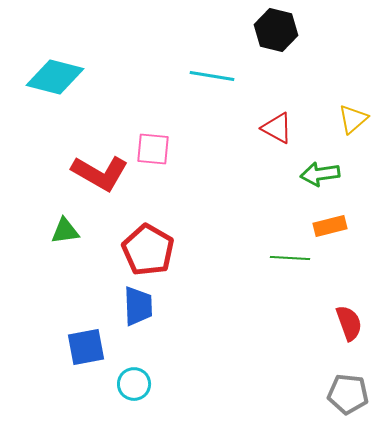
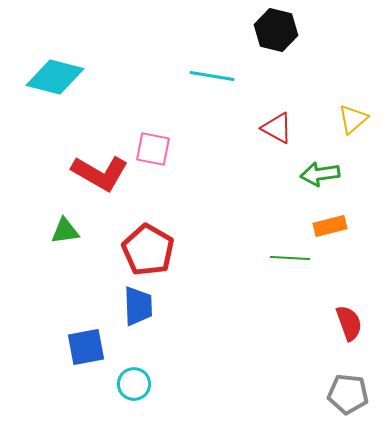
pink square: rotated 6 degrees clockwise
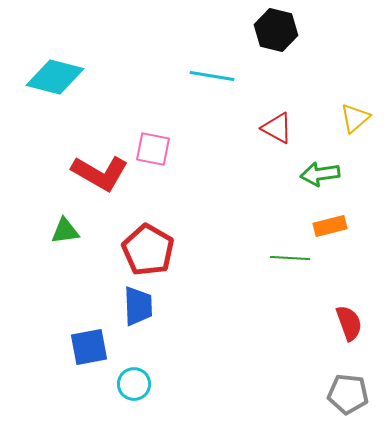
yellow triangle: moved 2 px right, 1 px up
blue square: moved 3 px right
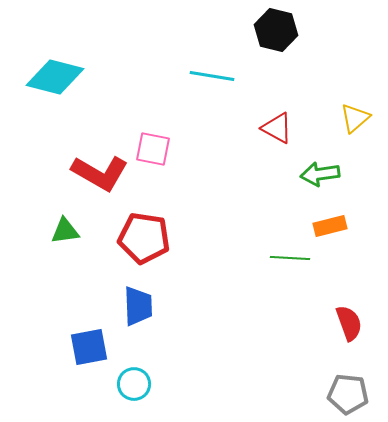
red pentagon: moved 4 px left, 12 px up; rotated 21 degrees counterclockwise
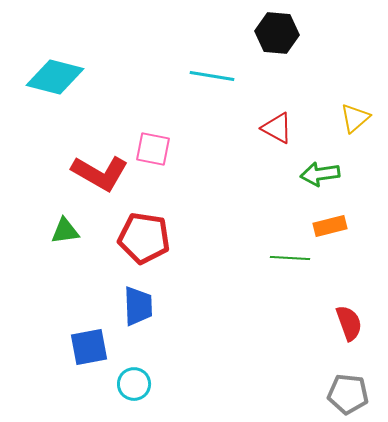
black hexagon: moved 1 px right, 3 px down; rotated 9 degrees counterclockwise
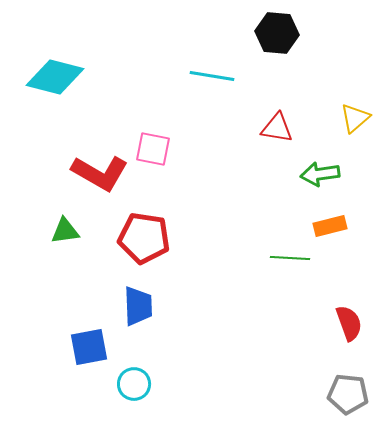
red triangle: rotated 20 degrees counterclockwise
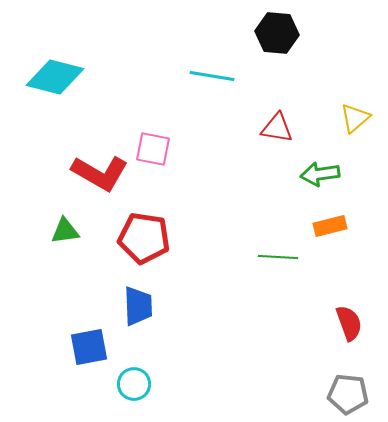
green line: moved 12 px left, 1 px up
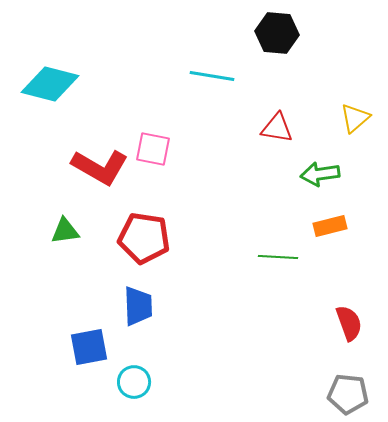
cyan diamond: moved 5 px left, 7 px down
red L-shape: moved 6 px up
cyan circle: moved 2 px up
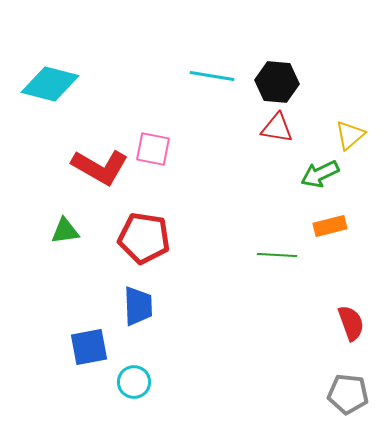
black hexagon: moved 49 px down
yellow triangle: moved 5 px left, 17 px down
green arrow: rotated 18 degrees counterclockwise
green line: moved 1 px left, 2 px up
red semicircle: moved 2 px right
